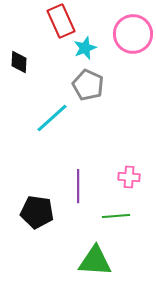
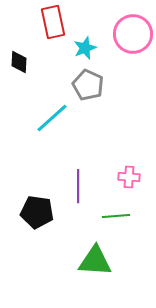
red rectangle: moved 8 px left, 1 px down; rotated 12 degrees clockwise
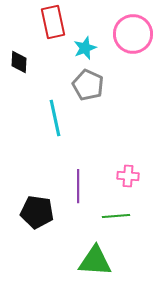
cyan line: moved 3 px right; rotated 60 degrees counterclockwise
pink cross: moved 1 px left, 1 px up
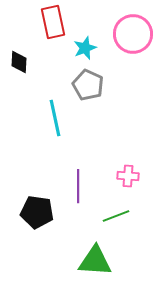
green line: rotated 16 degrees counterclockwise
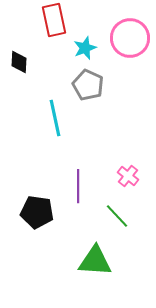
red rectangle: moved 1 px right, 2 px up
pink circle: moved 3 px left, 4 px down
pink cross: rotated 35 degrees clockwise
green line: moved 1 px right; rotated 68 degrees clockwise
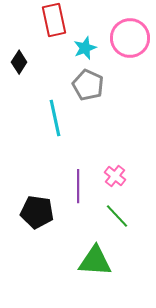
black diamond: rotated 30 degrees clockwise
pink cross: moved 13 px left
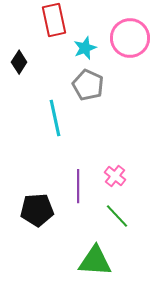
black pentagon: moved 2 px up; rotated 12 degrees counterclockwise
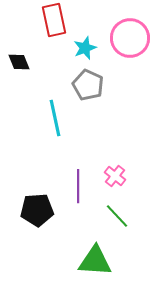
black diamond: rotated 55 degrees counterclockwise
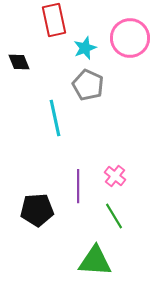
green line: moved 3 px left; rotated 12 degrees clockwise
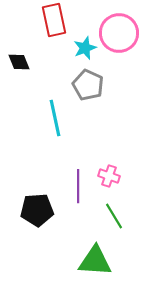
pink circle: moved 11 px left, 5 px up
pink cross: moved 6 px left; rotated 20 degrees counterclockwise
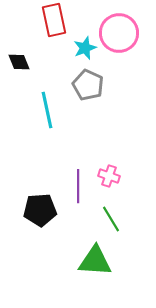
cyan line: moved 8 px left, 8 px up
black pentagon: moved 3 px right
green line: moved 3 px left, 3 px down
